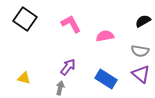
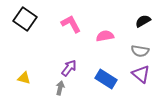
purple arrow: moved 1 px right, 1 px down
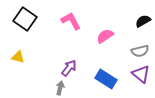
pink L-shape: moved 3 px up
pink semicircle: rotated 24 degrees counterclockwise
gray semicircle: rotated 24 degrees counterclockwise
yellow triangle: moved 6 px left, 21 px up
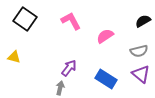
gray semicircle: moved 1 px left
yellow triangle: moved 4 px left
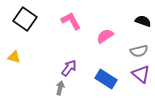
black semicircle: rotated 49 degrees clockwise
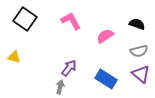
black semicircle: moved 6 px left, 3 px down
gray arrow: moved 1 px up
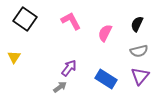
black semicircle: rotated 84 degrees counterclockwise
pink semicircle: moved 3 px up; rotated 30 degrees counterclockwise
yellow triangle: rotated 48 degrees clockwise
purple triangle: moved 1 px left, 2 px down; rotated 30 degrees clockwise
gray arrow: rotated 40 degrees clockwise
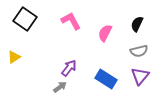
yellow triangle: rotated 24 degrees clockwise
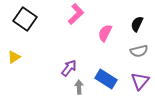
pink L-shape: moved 5 px right, 7 px up; rotated 75 degrees clockwise
purple triangle: moved 5 px down
gray arrow: moved 19 px right; rotated 56 degrees counterclockwise
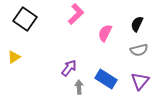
gray semicircle: moved 1 px up
